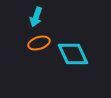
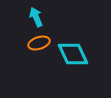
cyan arrow: rotated 138 degrees clockwise
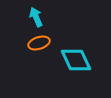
cyan diamond: moved 3 px right, 6 px down
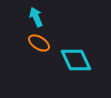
orange ellipse: rotated 50 degrees clockwise
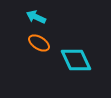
cyan arrow: rotated 42 degrees counterclockwise
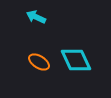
orange ellipse: moved 19 px down
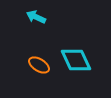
orange ellipse: moved 3 px down
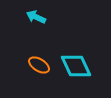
cyan diamond: moved 6 px down
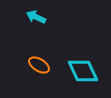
cyan diamond: moved 7 px right, 5 px down
